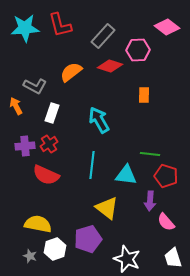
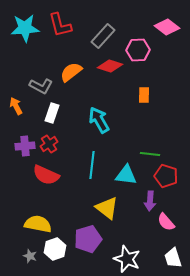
gray L-shape: moved 6 px right
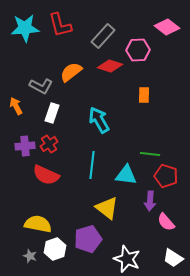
white trapezoid: rotated 40 degrees counterclockwise
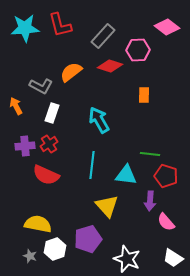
yellow triangle: moved 2 px up; rotated 10 degrees clockwise
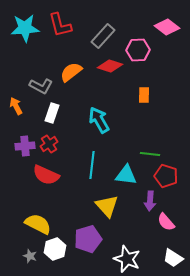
yellow semicircle: rotated 16 degrees clockwise
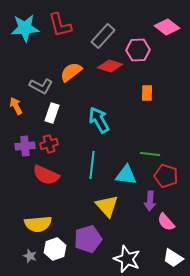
orange rectangle: moved 3 px right, 2 px up
red cross: rotated 18 degrees clockwise
yellow semicircle: rotated 148 degrees clockwise
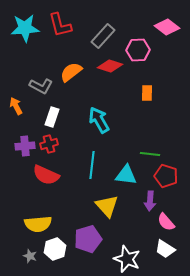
white rectangle: moved 4 px down
white trapezoid: moved 8 px left, 9 px up
